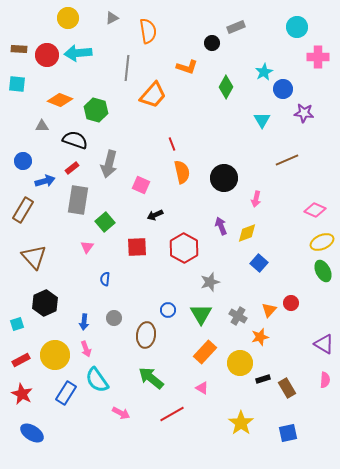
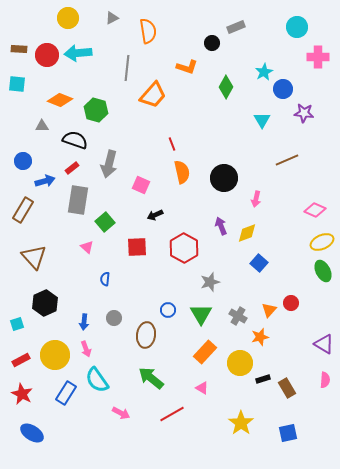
pink triangle at (87, 247): rotated 24 degrees counterclockwise
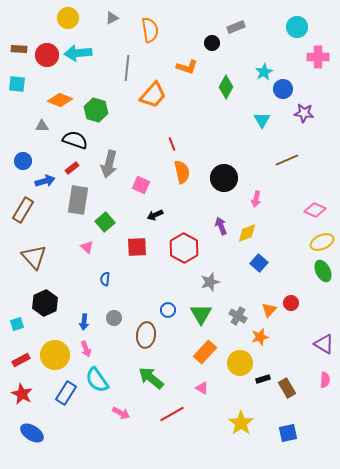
orange semicircle at (148, 31): moved 2 px right, 1 px up
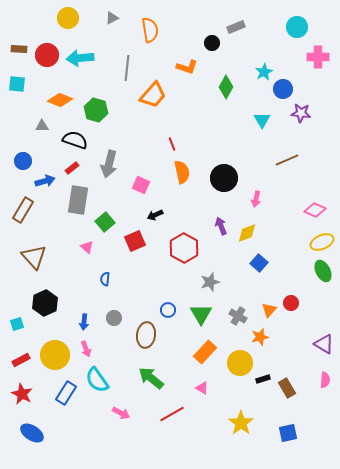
cyan arrow at (78, 53): moved 2 px right, 5 px down
purple star at (304, 113): moved 3 px left
red square at (137, 247): moved 2 px left, 6 px up; rotated 20 degrees counterclockwise
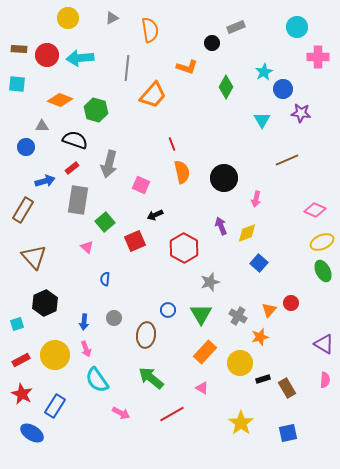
blue circle at (23, 161): moved 3 px right, 14 px up
blue rectangle at (66, 393): moved 11 px left, 13 px down
